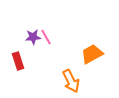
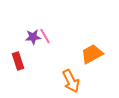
pink line: moved 1 px left, 1 px up
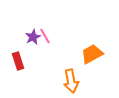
purple star: rotated 21 degrees counterclockwise
orange arrow: rotated 15 degrees clockwise
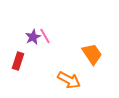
orange trapezoid: rotated 85 degrees clockwise
red rectangle: rotated 36 degrees clockwise
orange arrow: moved 2 px left, 1 px up; rotated 50 degrees counterclockwise
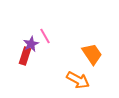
purple star: moved 2 px left, 7 px down
red rectangle: moved 7 px right, 5 px up
orange arrow: moved 9 px right
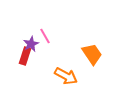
orange arrow: moved 12 px left, 4 px up
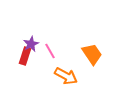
pink line: moved 5 px right, 15 px down
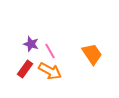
purple star: rotated 28 degrees counterclockwise
red rectangle: moved 13 px down; rotated 18 degrees clockwise
orange arrow: moved 16 px left, 5 px up
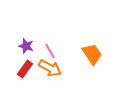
purple star: moved 5 px left, 2 px down
orange arrow: moved 3 px up
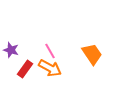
purple star: moved 15 px left, 4 px down
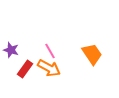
orange arrow: moved 1 px left
